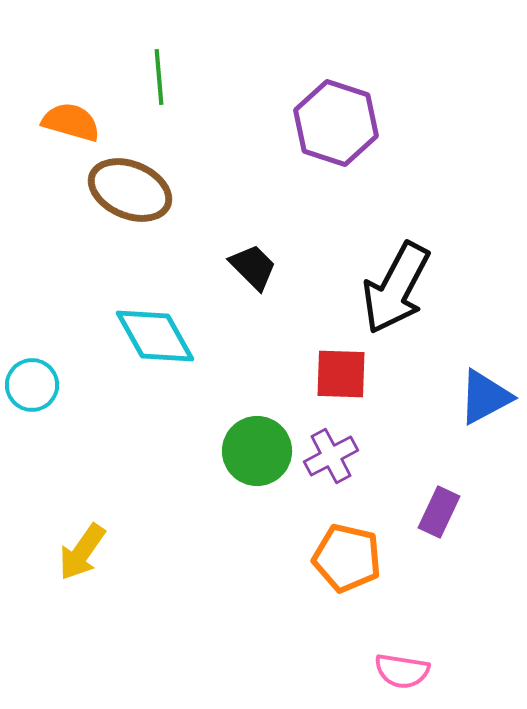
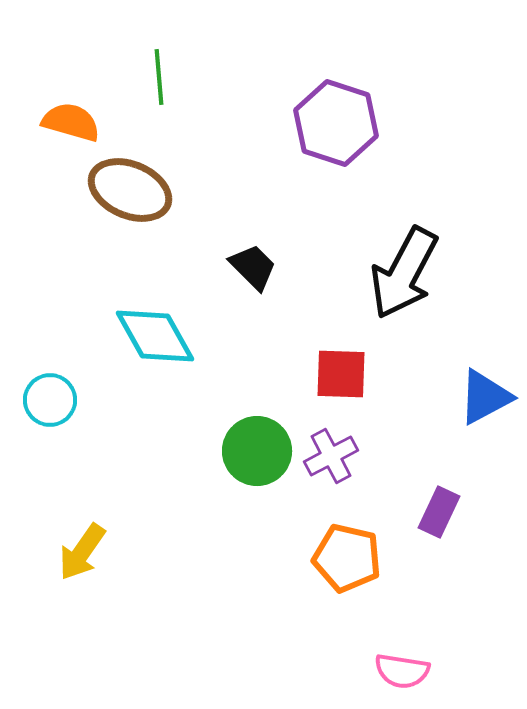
black arrow: moved 8 px right, 15 px up
cyan circle: moved 18 px right, 15 px down
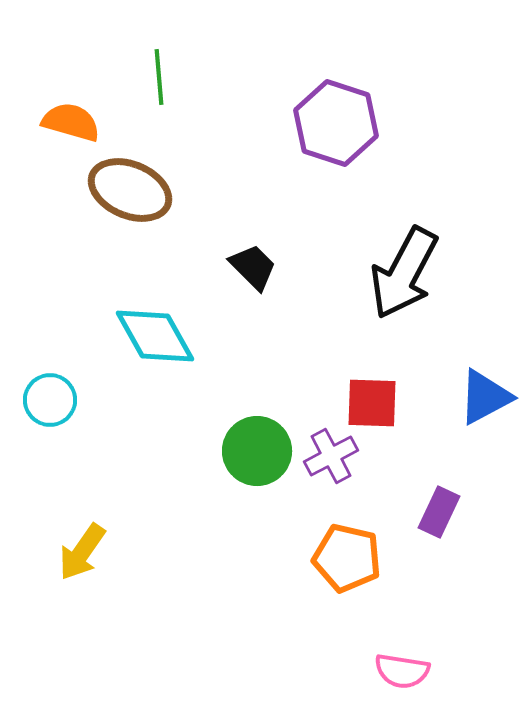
red square: moved 31 px right, 29 px down
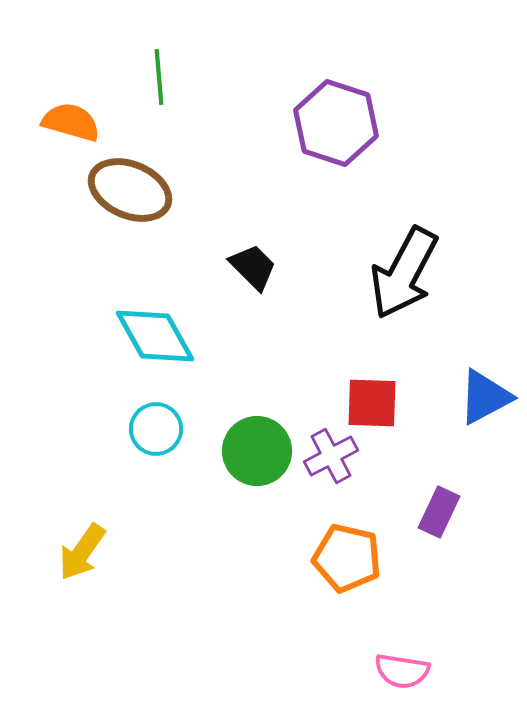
cyan circle: moved 106 px right, 29 px down
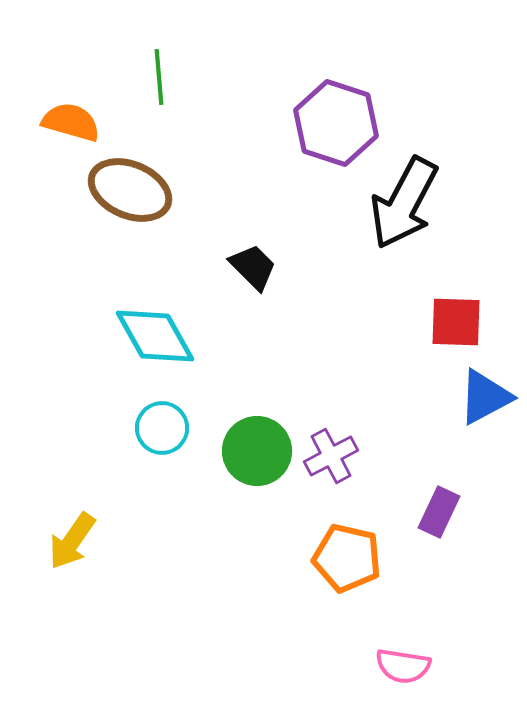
black arrow: moved 70 px up
red square: moved 84 px right, 81 px up
cyan circle: moved 6 px right, 1 px up
yellow arrow: moved 10 px left, 11 px up
pink semicircle: moved 1 px right, 5 px up
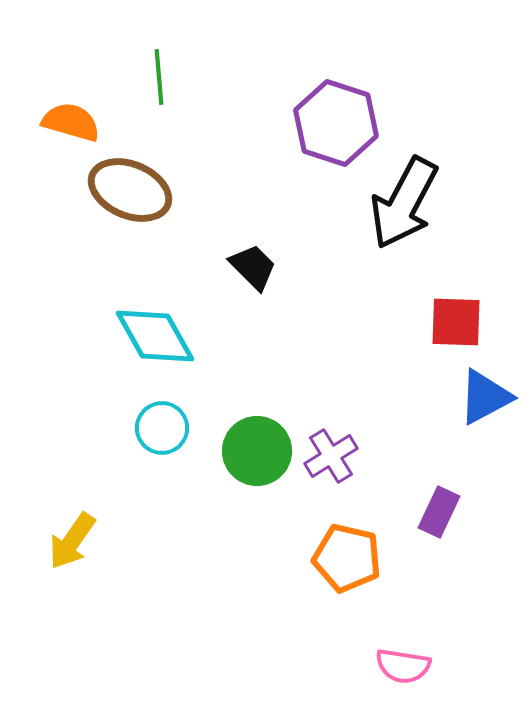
purple cross: rotated 4 degrees counterclockwise
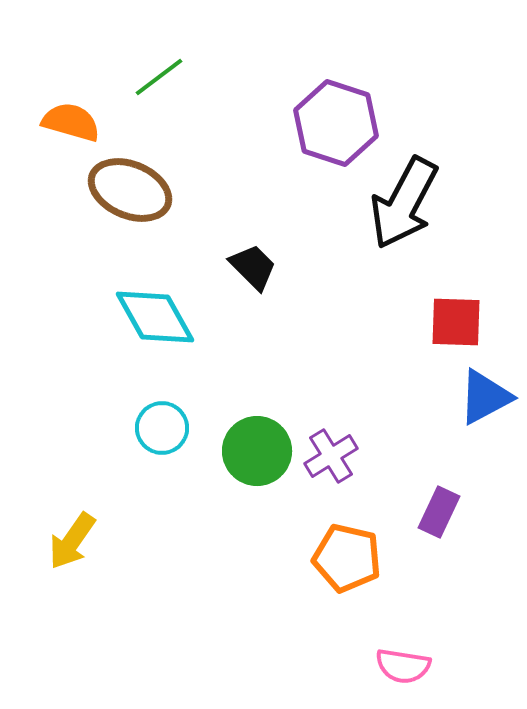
green line: rotated 58 degrees clockwise
cyan diamond: moved 19 px up
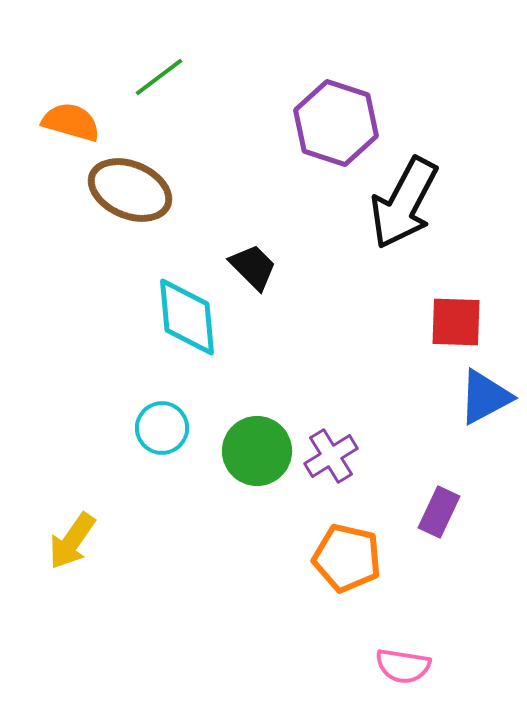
cyan diamond: moved 32 px right; rotated 24 degrees clockwise
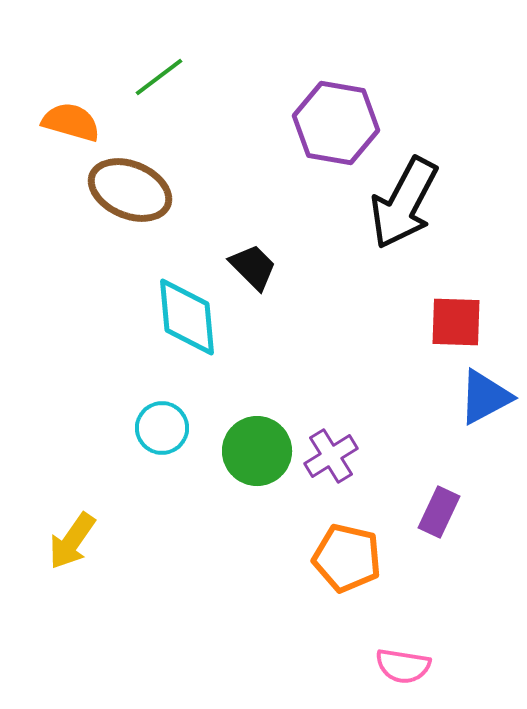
purple hexagon: rotated 8 degrees counterclockwise
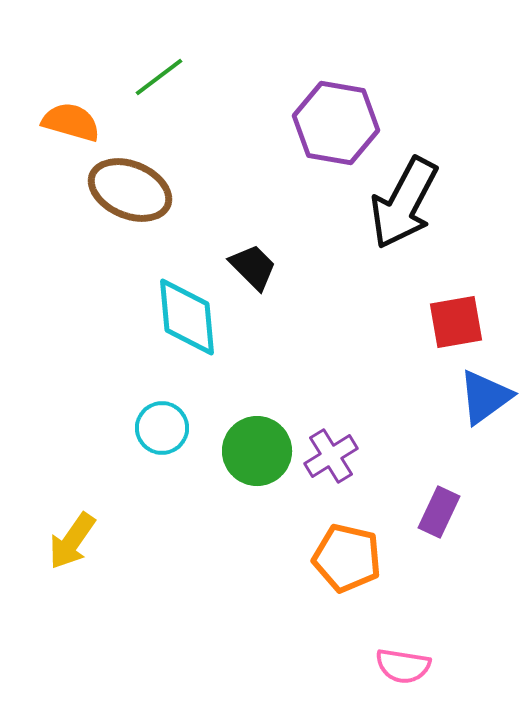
red square: rotated 12 degrees counterclockwise
blue triangle: rotated 8 degrees counterclockwise
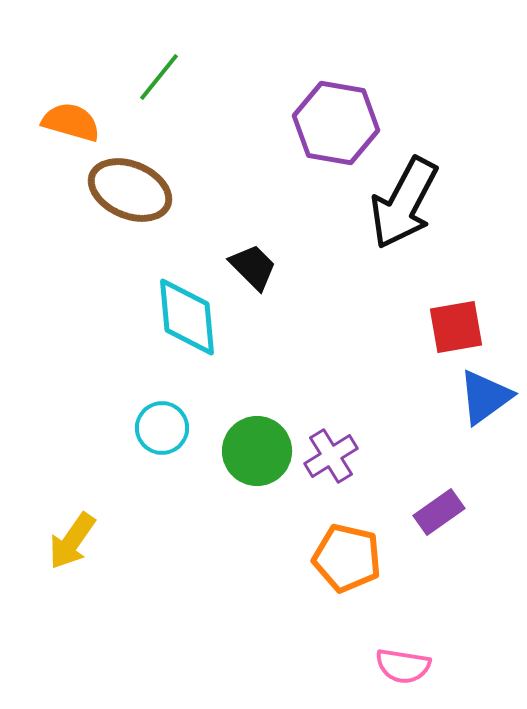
green line: rotated 14 degrees counterclockwise
red square: moved 5 px down
purple rectangle: rotated 30 degrees clockwise
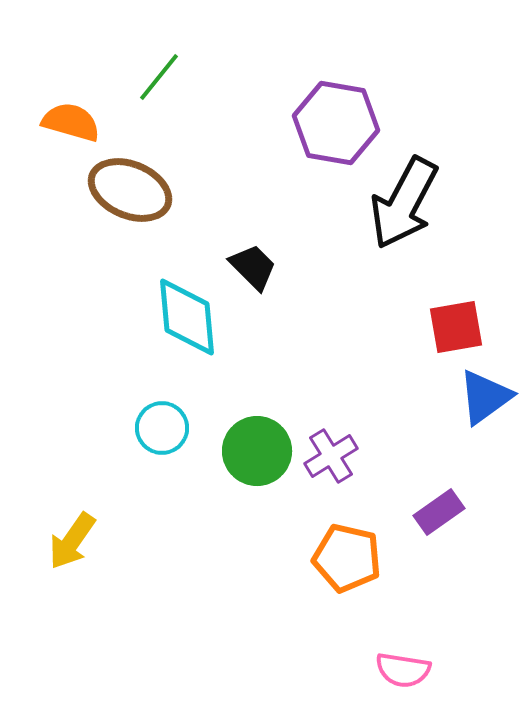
pink semicircle: moved 4 px down
